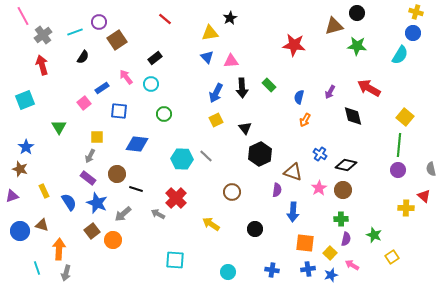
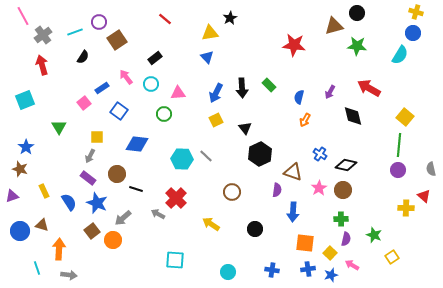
pink triangle at (231, 61): moved 53 px left, 32 px down
blue square at (119, 111): rotated 30 degrees clockwise
gray arrow at (123, 214): moved 4 px down
gray arrow at (66, 273): moved 3 px right, 2 px down; rotated 98 degrees counterclockwise
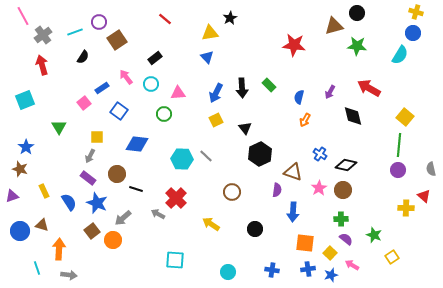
purple semicircle at (346, 239): rotated 64 degrees counterclockwise
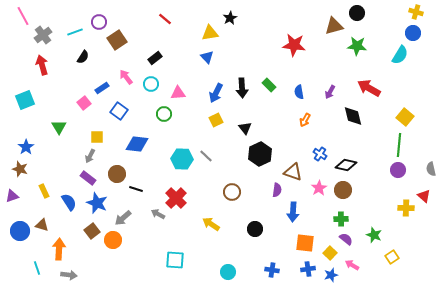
blue semicircle at (299, 97): moved 5 px up; rotated 24 degrees counterclockwise
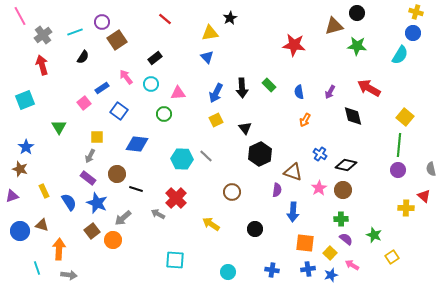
pink line at (23, 16): moved 3 px left
purple circle at (99, 22): moved 3 px right
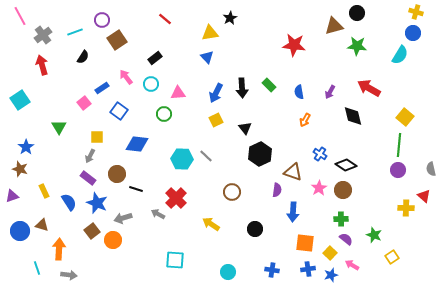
purple circle at (102, 22): moved 2 px up
cyan square at (25, 100): moved 5 px left; rotated 12 degrees counterclockwise
black diamond at (346, 165): rotated 20 degrees clockwise
gray arrow at (123, 218): rotated 24 degrees clockwise
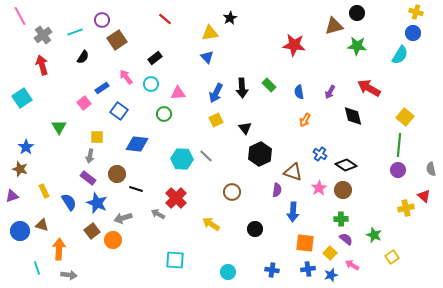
cyan square at (20, 100): moved 2 px right, 2 px up
gray arrow at (90, 156): rotated 16 degrees counterclockwise
yellow cross at (406, 208): rotated 14 degrees counterclockwise
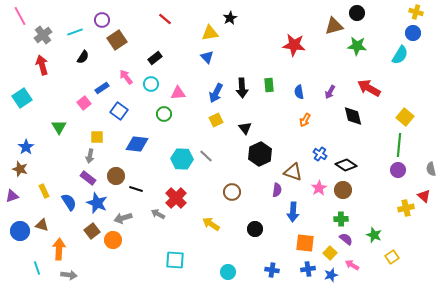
green rectangle at (269, 85): rotated 40 degrees clockwise
brown circle at (117, 174): moved 1 px left, 2 px down
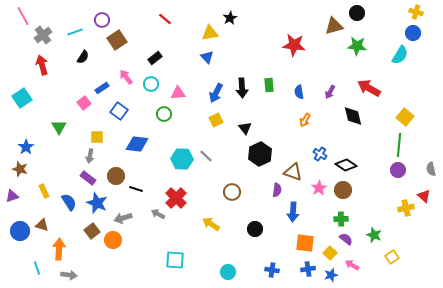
pink line at (20, 16): moved 3 px right
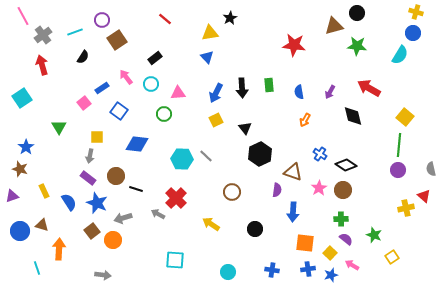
gray arrow at (69, 275): moved 34 px right
